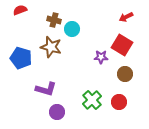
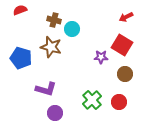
purple circle: moved 2 px left, 1 px down
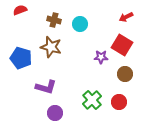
cyan circle: moved 8 px right, 5 px up
purple L-shape: moved 2 px up
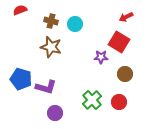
brown cross: moved 3 px left, 1 px down
cyan circle: moved 5 px left
red square: moved 3 px left, 3 px up
blue pentagon: moved 21 px down
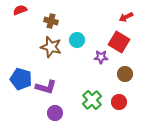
cyan circle: moved 2 px right, 16 px down
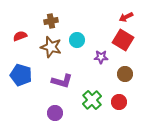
red semicircle: moved 26 px down
brown cross: rotated 24 degrees counterclockwise
red square: moved 4 px right, 2 px up
blue pentagon: moved 4 px up
purple L-shape: moved 16 px right, 6 px up
